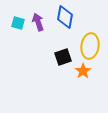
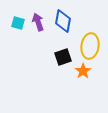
blue diamond: moved 2 px left, 4 px down
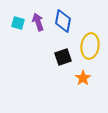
orange star: moved 7 px down
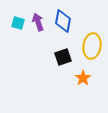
yellow ellipse: moved 2 px right
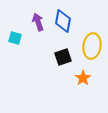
cyan square: moved 3 px left, 15 px down
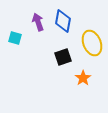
yellow ellipse: moved 3 px up; rotated 30 degrees counterclockwise
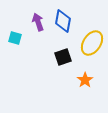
yellow ellipse: rotated 55 degrees clockwise
orange star: moved 2 px right, 2 px down
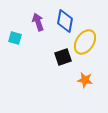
blue diamond: moved 2 px right
yellow ellipse: moved 7 px left, 1 px up
orange star: rotated 28 degrees counterclockwise
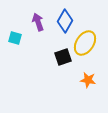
blue diamond: rotated 20 degrees clockwise
yellow ellipse: moved 1 px down
orange star: moved 3 px right
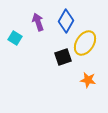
blue diamond: moved 1 px right
cyan square: rotated 16 degrees clockwise
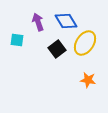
blue diamond: rotated 60 degrees counterclockwise
cyan square: moved 2 px right, 2 px down; rotated 24 degrees counterclockwise
black square: moved 6 px left, 8 px up; rotated 18 degrees counterclockwise
